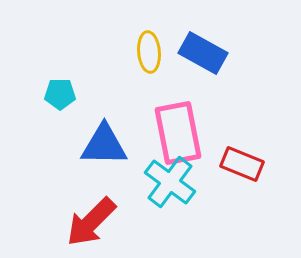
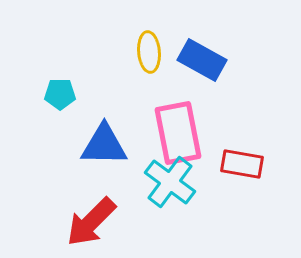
blue rectangle: moved 1 px left, 7 px down
red rectangle: rotated 12 degrees counterclockwise
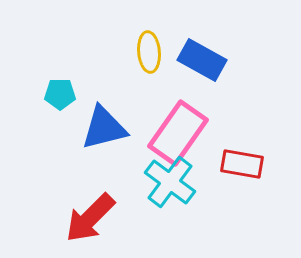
pink rectangle: rotated 46 degrees clockwise
blue triangle: moved 17 px up; rotated 15 degrees counterclockwise
red arrow: moved 1 px left, 4 px up
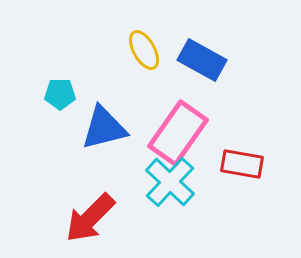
yellow ellipse: moved 5 px left, 2 px up; rotated 24 degrees counterclockwise
cyan cross: rotated 6 degrees clockwise
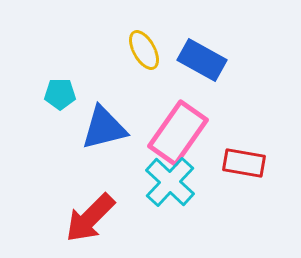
red rectangle: moved 2 px right, 1 px up
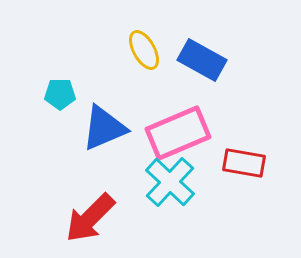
blue triangle: rotated 9 degrees counterclockwise
pink rectangle: rotated 32 degrees clockwise
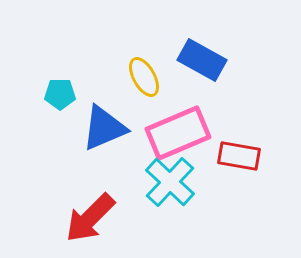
yellow ellipse: moved 27 px down
red rectangle: moved 5 px left, 7 px up
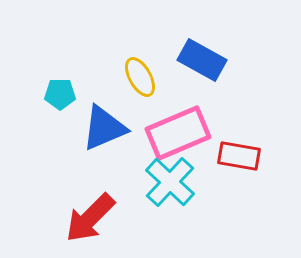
yellow ellipse: moved 4 px left
